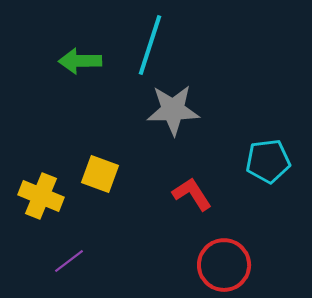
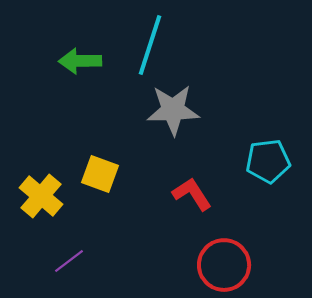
yellow cross: rotated 18 degrees clockwise
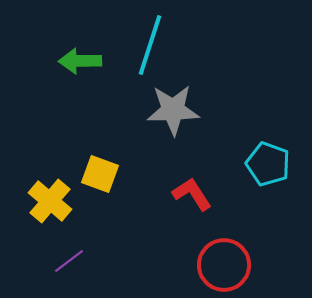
cyan pentagon: moved 3 px down; rotated 27 degrees clockwise
yellow cross: moved 9 px right, 5 px down
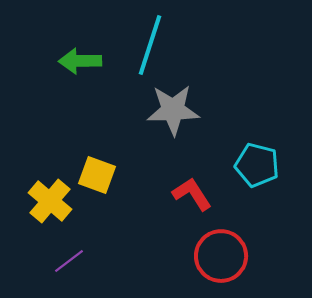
cyan pentagon: moved 11 px left, 1 px down; rotated 6 degrees counterclockwise
yellow square: moved 3 px left, 1 px down
red circle: moved 3 px left, 9 px up
